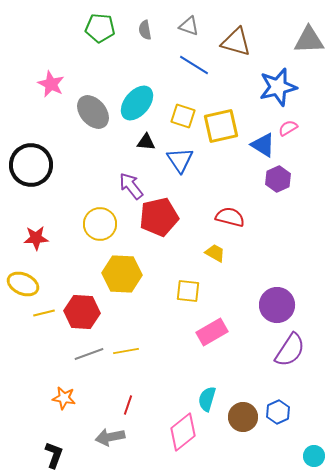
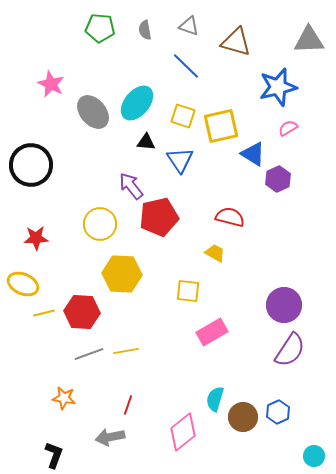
blue line at (194, 65): moved 8 px left, 1 px down; rotated 12 degrees clockwise
blue triangle at (263, 145): moved 10 px left, 9 px down
purple circle at (277, 305): moved 7 px right
cyan semicircle at (207, 399): moved 8 px right
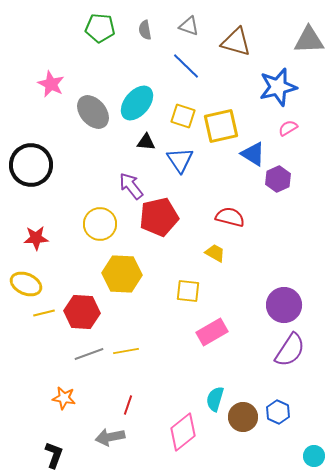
yellow ellipse at (23, 284): moved 3 px right
blue hexagon at (278, 412): rotated 10 degrees counterclockwise
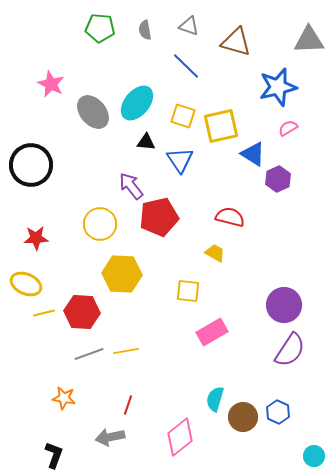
pink diamond at (183, 432): moved 3 px left, 5 px down
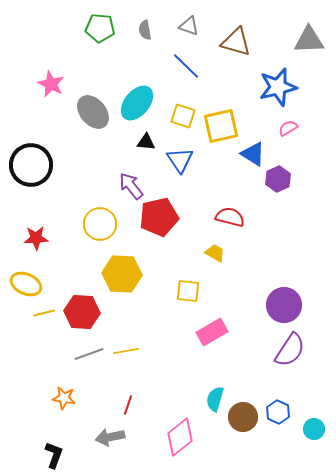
cyan circle at (314, 456): moved 27 px up
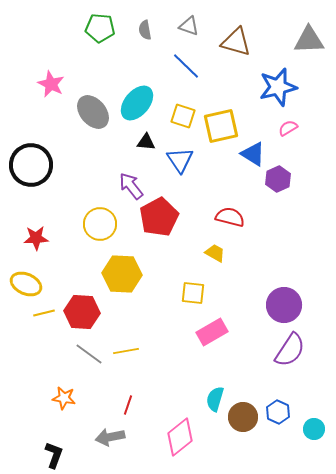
red pentagon at (159, 217): rotated 15 degrees counterclockwise
yellow square at (188, 291): moved 5 px right, 2 px down
gray line at (89, 354): rotated 56 degrees clockwise
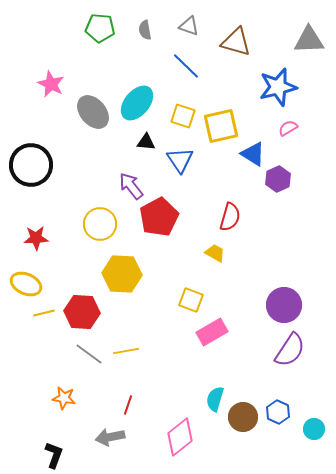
red semicircle at (230, 217): rotated 92 degrees clockwise
yellow square at (193, 293): moved 2 px left, 7 px down; rotated 15 degrees clockwise
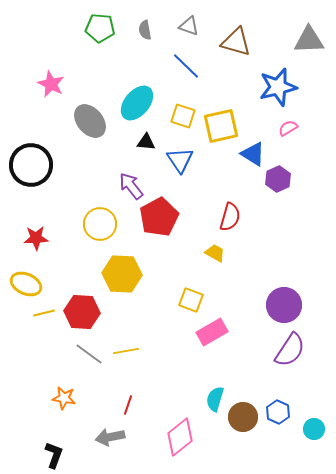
gray ellipse at (93, 112): moved 3 px left, 9 px down
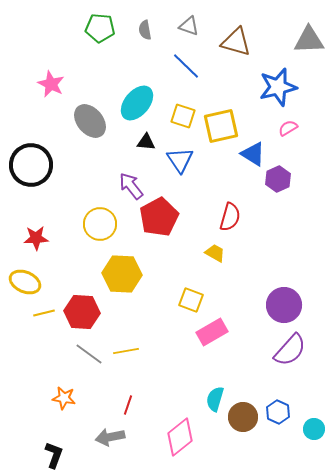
yellow ellipse at (26, 284): moved 1 px left, 2 px up
purple semicircle at (290, 350): rotated 9 degrees clockwise
